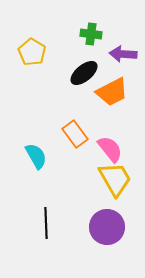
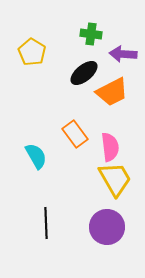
pink semicircle: moved 2 px up; rotated 32 degrees clockwise
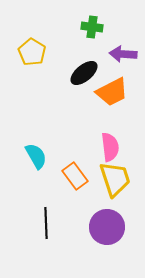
green cross: moved 1 px right, 7 px up
orange rectangle: moved 42 px down
yellow trapezoid: rotated 12 degrees clockwise
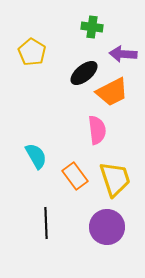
pink semicircle: moved 13 px left, 17 px up
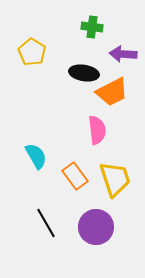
black ellipse: rotated 48 degrees clockwise
black line: rotated 28 degrees counterclockwise
purple circle: moved 11 px left
